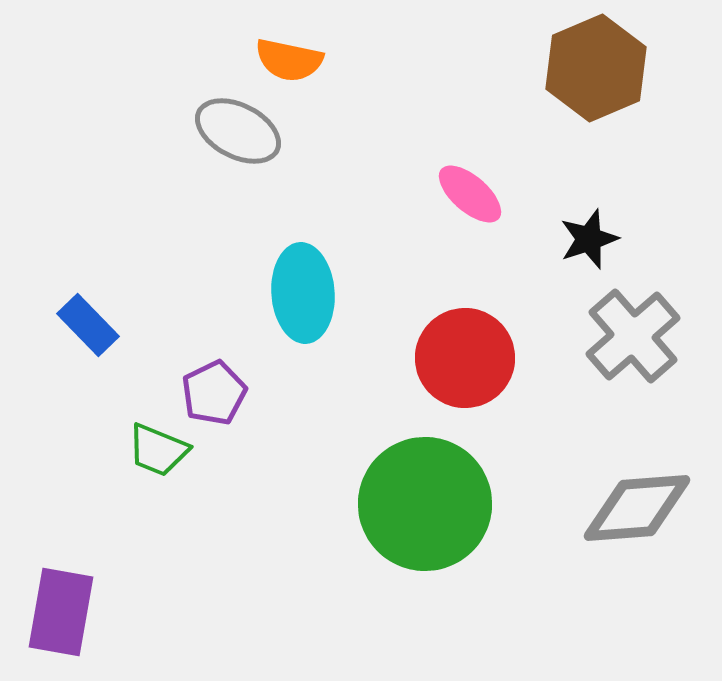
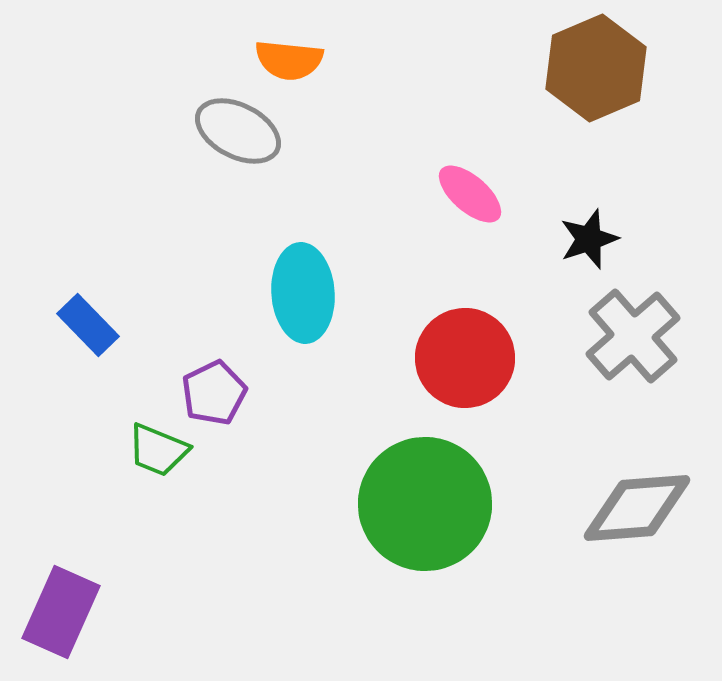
orange semicircle: rotated 6 degrees counterclockwise
purple rectangle: rotated 14 degrees clockwise
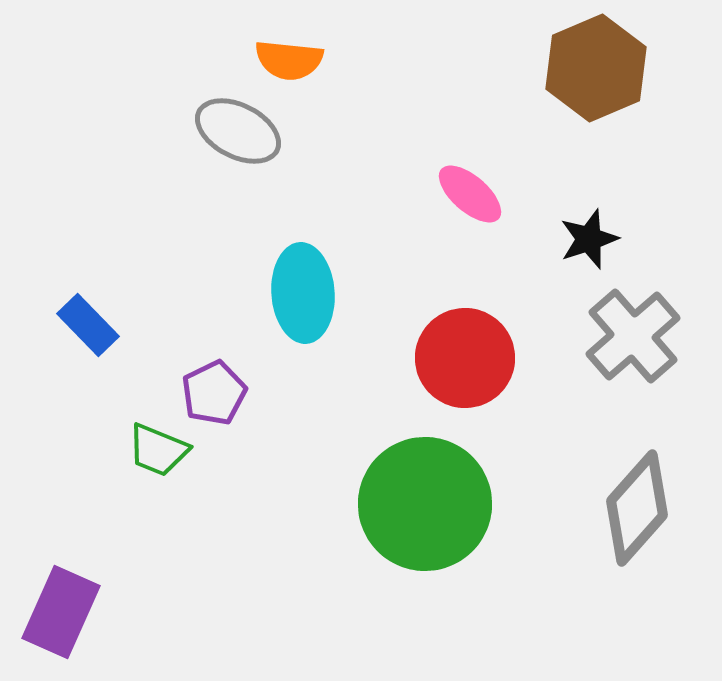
gray diamond: rotated 44 degrees counterclockwise
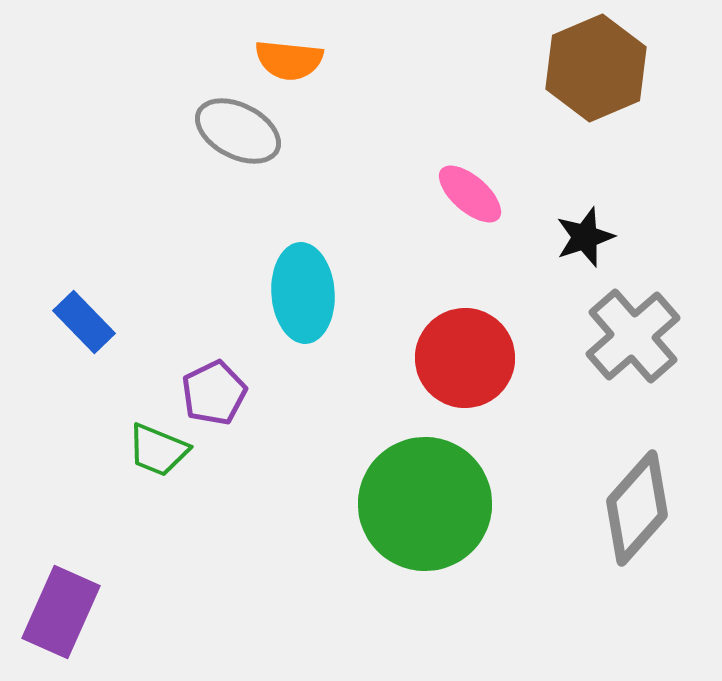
black star: moved 4 px left, 2 px up
blue rectangle: moved 4 px left, 3 px up
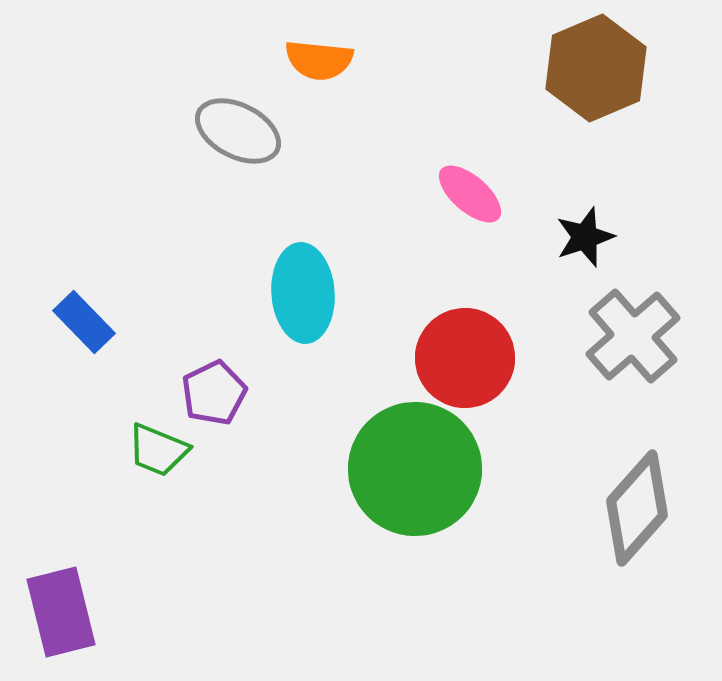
orange semicircle: moved 30 px right
green circle: moved 10 px left, 35 px up
purple rectangle: rotated 38 degrees counterclockwise
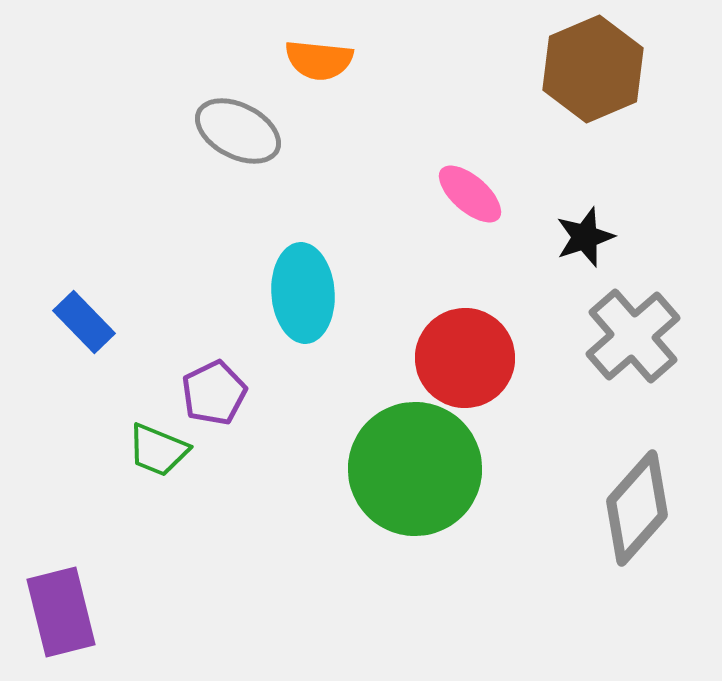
brown hexagon: moved 3 px left, 1 px down
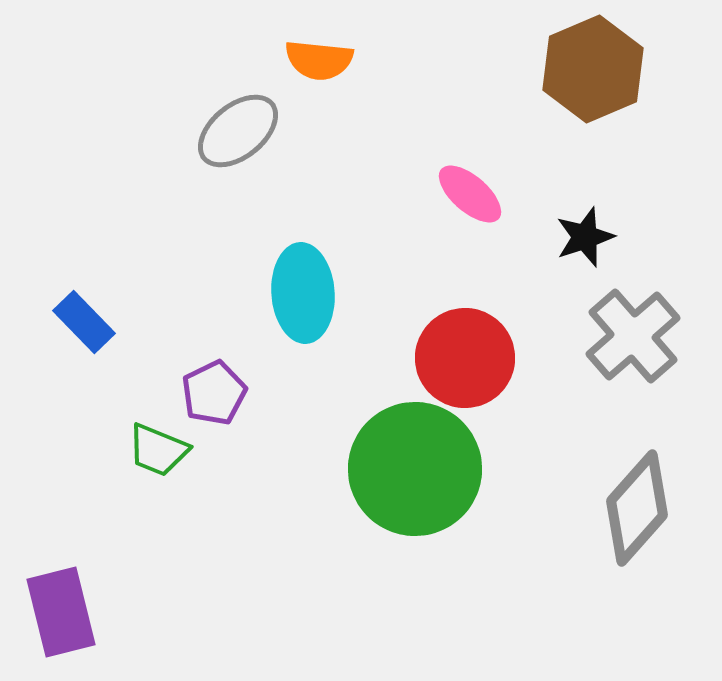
gray ellipse: rotated 66 degrees counterclockwise
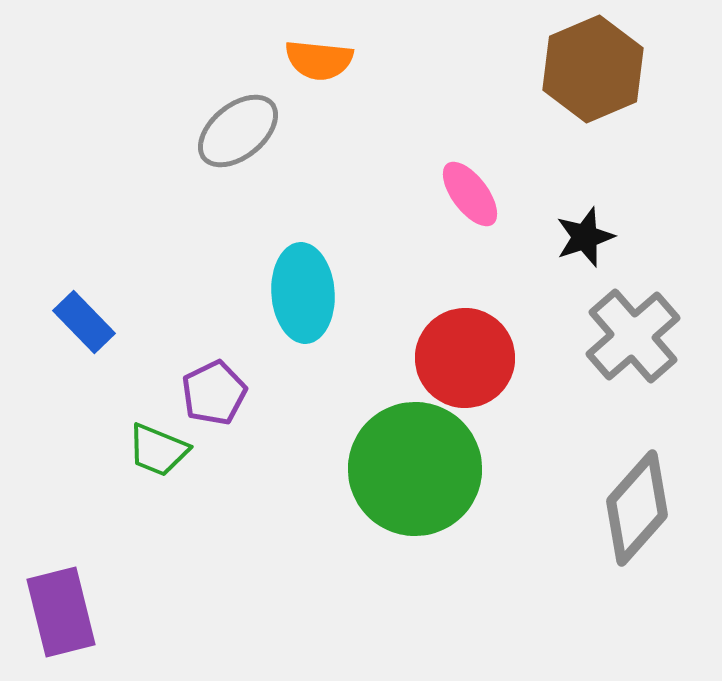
pink ellipse: rotated 12 degrees clockwise
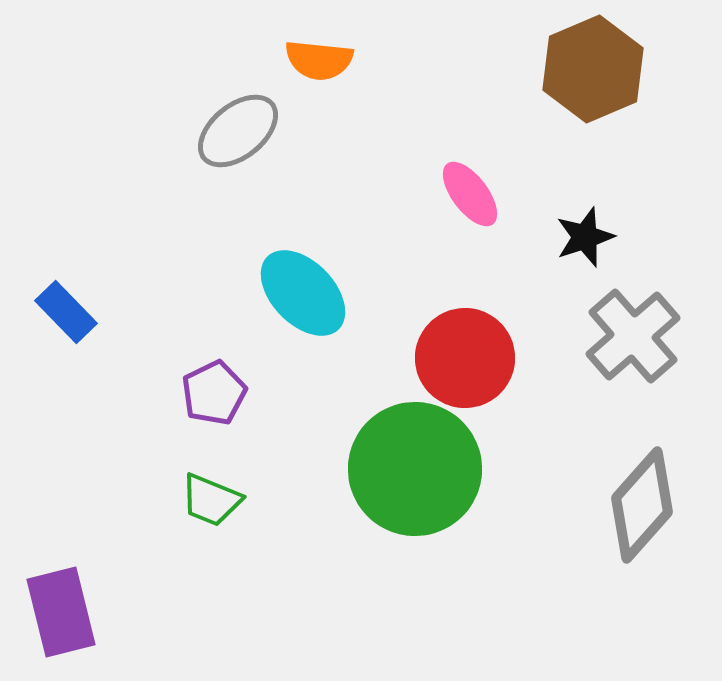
cyan ellipse: rotated 40 degrees counterclockwise
blue rectangle: moved 18 px left, 10 px up
green trapezoid: moved 53 px right, 50 px down
gray diamond: moved 5 px right, 3 px up
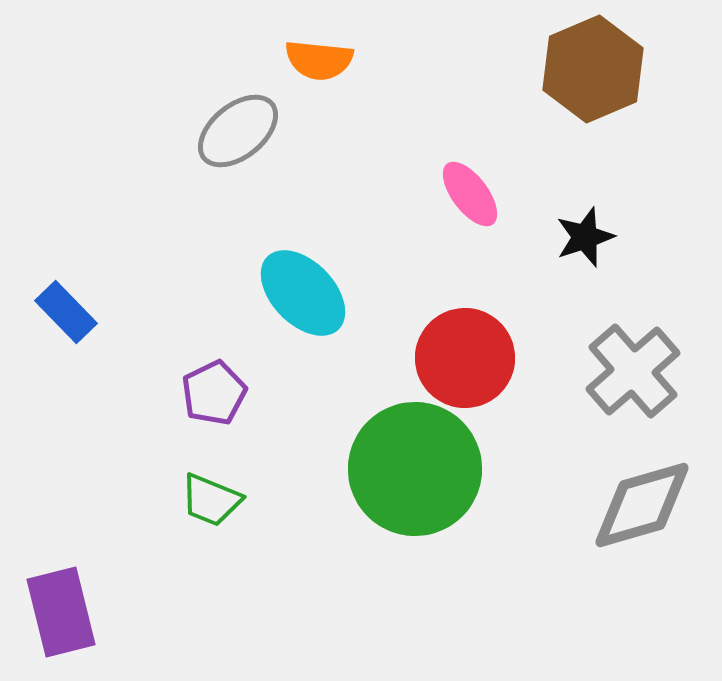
gray cross: moved 35 px down
gray diamond: rotated 32 degrees clockwise
